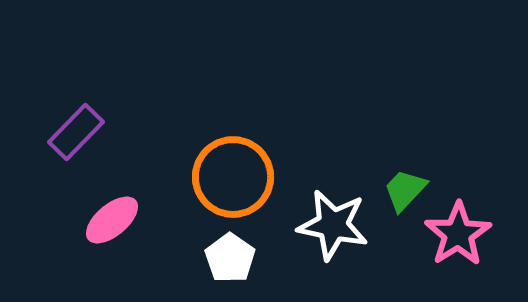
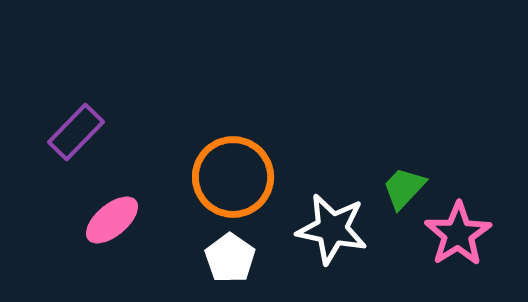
green trapezoid: moved 1 px left, 2 px up
white star: moved 1 px left, 4 px down
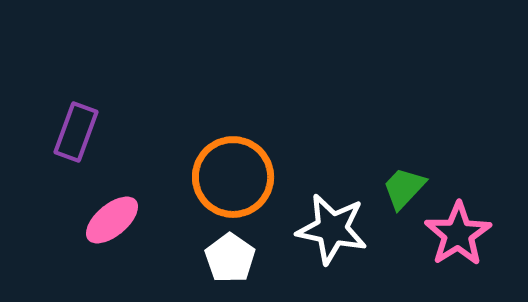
purple rectangle: rotated 24 degrees counterclockwise
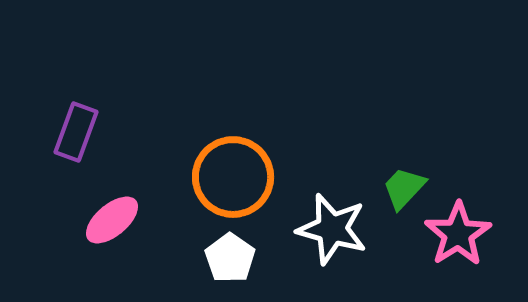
white star: rotated 4 degrees clockwise
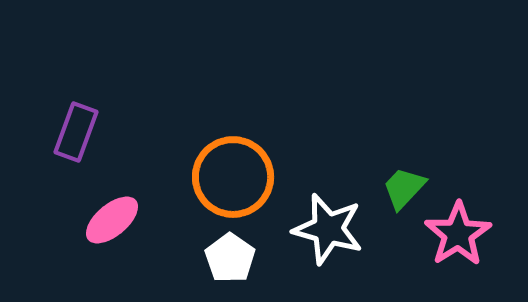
white star: moved 4 px left
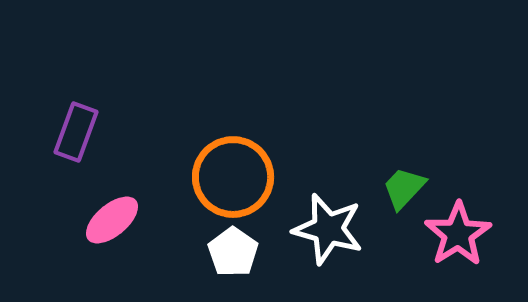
white pentagon: moved 3 px right, 6 px up
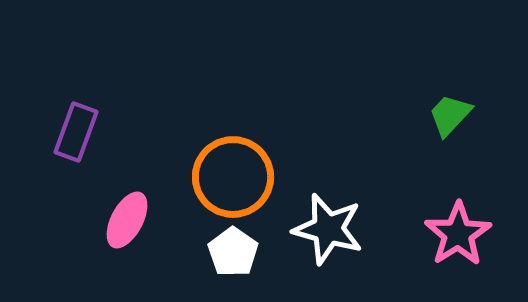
green trapezoid: moved 46 px right, 73 px up
pink ellipse: moved 15 px right; rotated 22 degrees counterclockwise
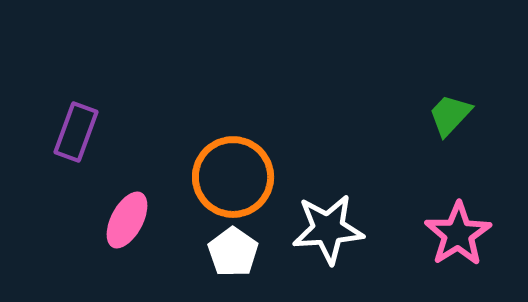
white star: rotated 20 degrees counterclockwise
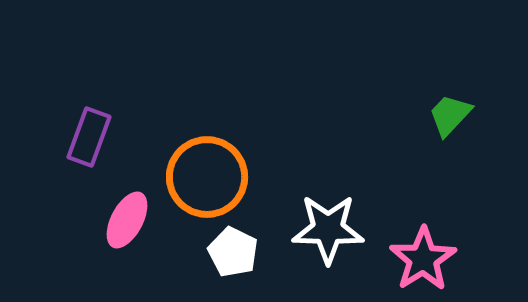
purple rectangle: moved 13 px right, 5 px down
orange circle: moved 26 px left
white star: rotated 6 degrees clockwise
pink star: moved 35 px left, 25 px down
white pentagon: rotated 9 degrees counterclockwise
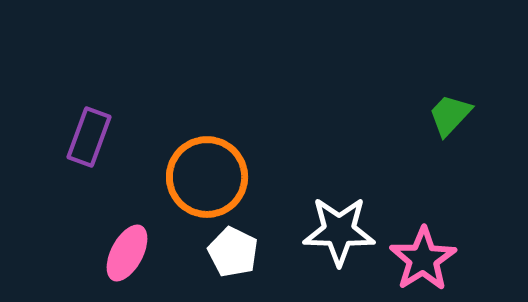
pink ellipse: moved 33 px down
white star: moved 11 px right, 2 px down
